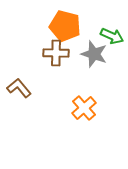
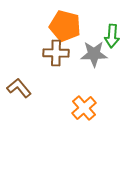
green arrow: rotated 70 degrees clockwise
gray star: rotated 20 degrees counterclockwise
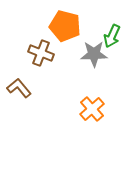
green arrow: rotated 20 degrees clockwise
brown cross: moved 15 px left; rotated 20 degrees clockwise
orange cross: moved 8 px right, 1 px down
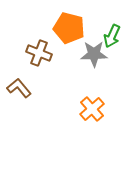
orange pentagon: moved 4 px right, 2 px down
brown cross: moved 2 px left
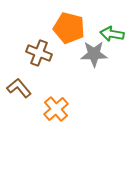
green arrow: moved 2 px up; rotated 75 degrees clockwise
orange cross: moved 36 px left
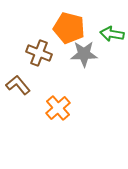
gray star: moved 10 px left
brown L-shape: moved 1 px left, 3 px up
orange cross: moved 2 px right, 1 px up
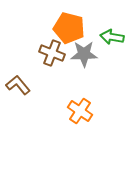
green arrow: moved 3 px down
brown cross: moved 13 px right
orange cross: moved 22 px right, 3 px down; rotated 15 degrees counterclockwise
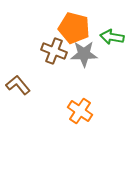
orange pentagon: moved 5 px right
brown cross: moved 2 px right, 2 px up
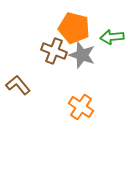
green arrow: rotated 15 degrees counterclockwise
gray star: moved 2 px left, 1 px down; rotated 20 degrees clockwise
orange cross: moved 1 px right, 4 px up
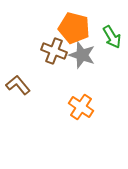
green arrow: rotated 115 degrees counterclockwise
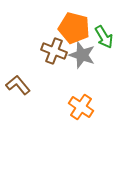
green arrow: moved 8 px left
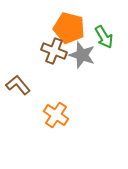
orange pentagon: moved 5 px left
orange cross: moved 25 px left, 8 px down
